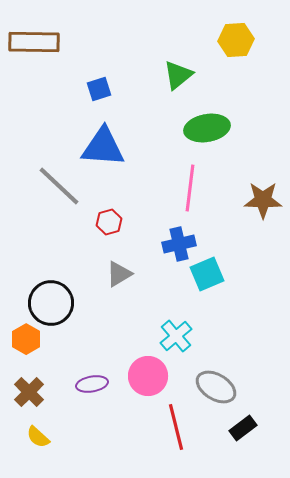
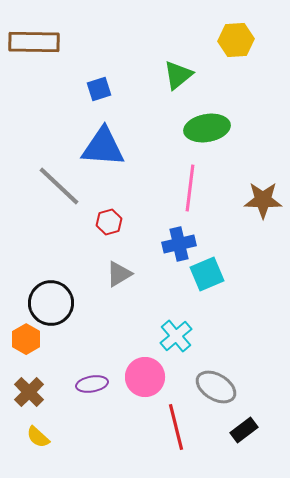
pink circle: moved 3 px left, 1 px down
black rectangle: moved 1 px right, 2 px down
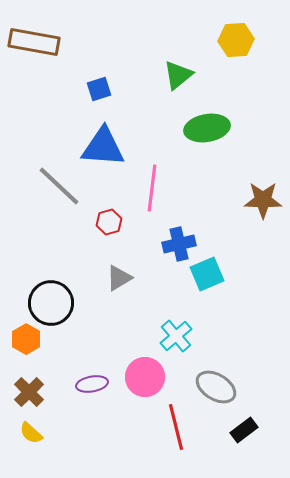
brown rectangle: rotated 9 degrees clockwise
pink line: moved 38 px left
gray triangle: moved 4 px down
yellow semicircle: moved 7 px left, 4 px up
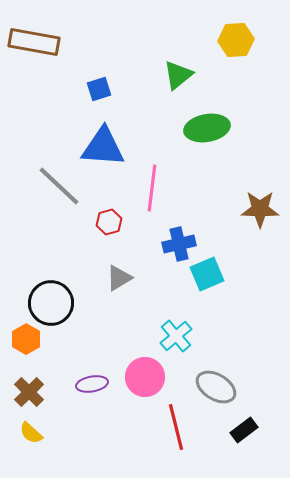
brown star: moved 3 px left, 9 px down
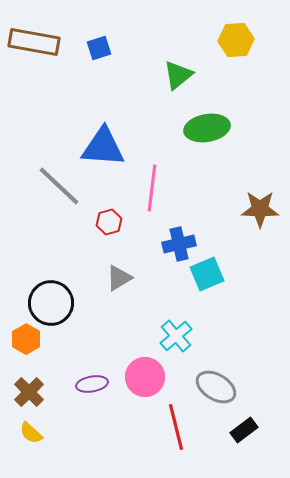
blue square: moved 41 px up
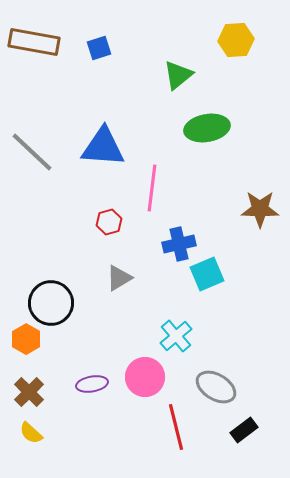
gray line: moved 27 px left, 34 px up
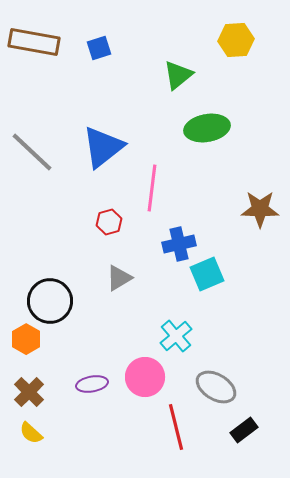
blue triangle: rotated 42 degrees counterclockwise
black circle: moved 1 px left, 2 px up
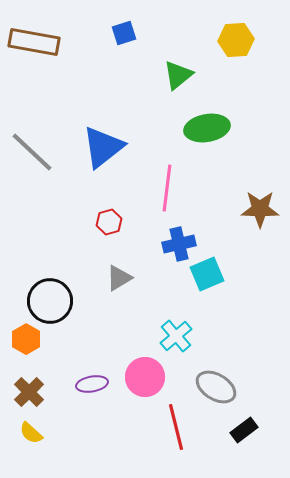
blue square: moved 25 px right, 15 px up
pink line: moved 15 px right
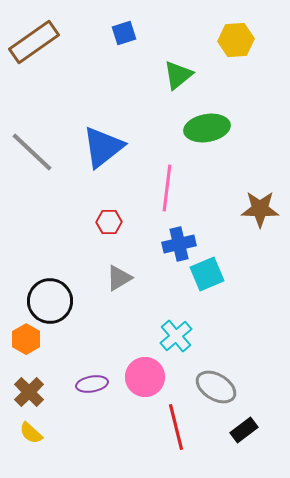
brown rectangle: rotated 45 degrees counterclockwise
red hexagon: rotated 15 degrees clockwise
